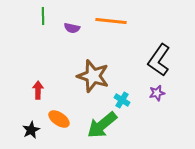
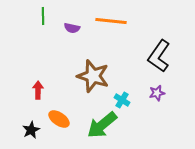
black L-shape: moved 4 px up
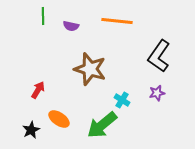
orange line: moved 6 px right
purple semicircle: moved 1 px left, 2 px up
brown star: moved 3 px left, 7 px up
red arrow: rotated 30 degrees clockwise
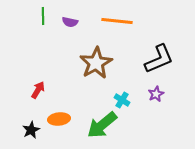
purple semicircle: moved 1 px left, 4 px up
black L-shape: moved 3 px down; rotated 148 degrees counterclockwise
brown star: moved 6 px right, 6 px up; rotated 24 degrees clockwise
purple star: moved 1 px left, 1 px down; rotated 14 degrees counterclockwise
orange ellipse: rotated 40 degrees counterclockwise
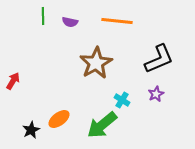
red arrow: moved 25 px left, 9 px up
orange ellipse: rotated 30 degrees counterclockwise
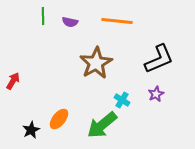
orange ellipse: rotated 15 degrees counterclockwise
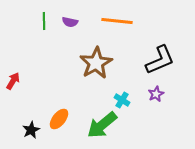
green line: moved 1 px right, 5 px down
black L-shape: moved 1 px right, 1 px down
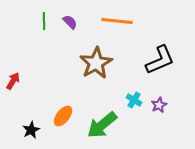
purple semicircle: rotated 147 degrees counterclockwise
purple star: moved 3 px right, 11 px down
cyan cross: moved 12 px right
orange ellipse: moved 4 px right, 3 px up
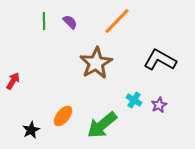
orange line: rotated 52 degrees counterclockwise
black L-shape: rotated 128 degrees counterclockwise
